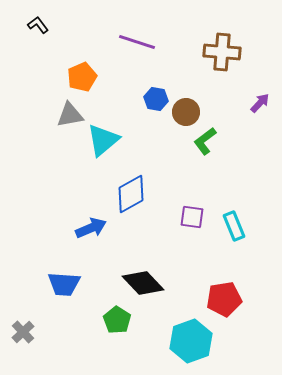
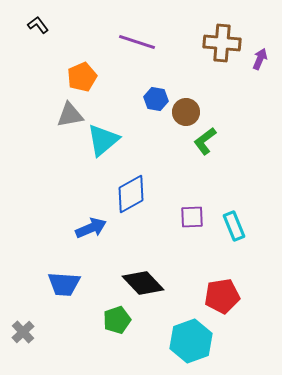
brown cross: moved 9 px up
purple arrow: moved 44 px up; rotated 20 degrees counterclockwise
purple square: rotated 10 degrees counterclockwise
red pentagon: moved 2 px left, 3 px up
green pentagon: rotated 20 degrees clockwise
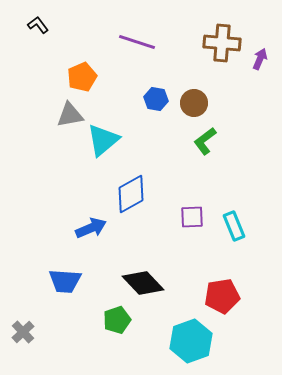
brown circle: moved 8 px right, 9 px up
blue trapezoid: moved 1 px right, 3 px up
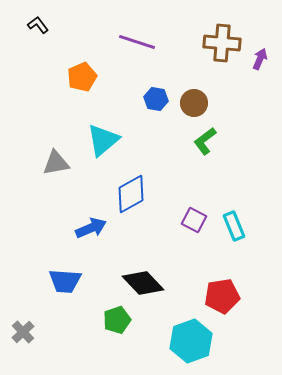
gray triangle: moved 14 px left, 48 px down
purple square: moved 2 px right, 3 px down; rotated 30 degrees clockwise
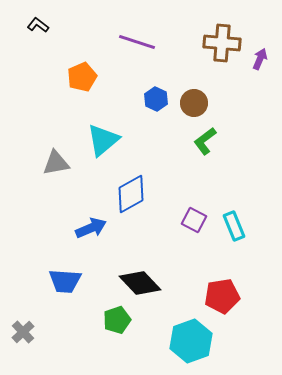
black L-shape: rotated 15 degrees counterclockwise
blue hexagon: rotated 15 degrees clockwise
black diamond: moved 3 px left
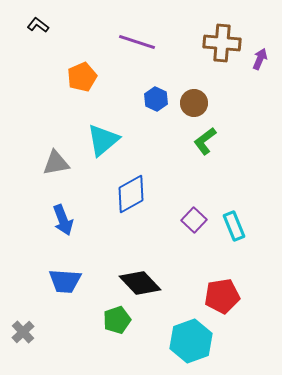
purple square: rotated 15 degrees clockwise
blue arrow: moved 28 px left, 8 px up; rotated 92 degrees clockwise
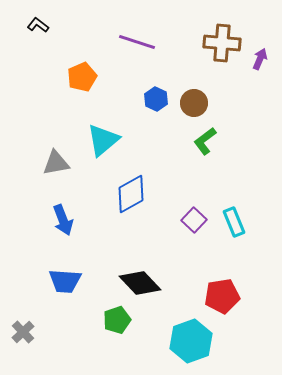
cyan rectangle: moved 4 px up
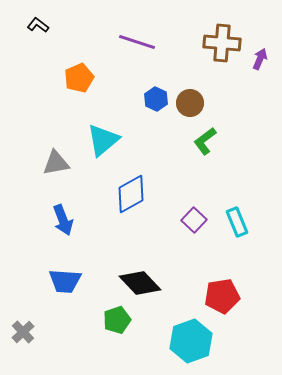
orange pentagon: moved 3 px left, 1 px down
brown circle: moved 4 px left
cyan rectangle: moved 3 px right
